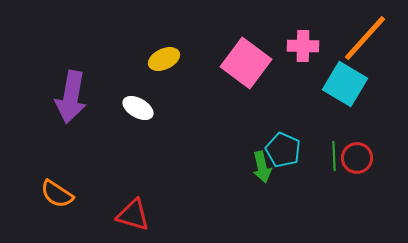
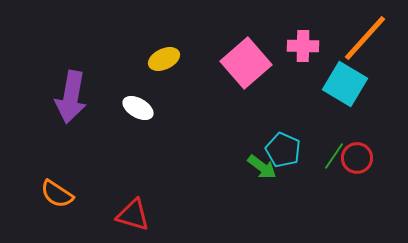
pink square: rotated 12 degrees clockwise
green line: rotated 36 degrees clockwise
green arrow: rotated 40 degrees counterclockwise
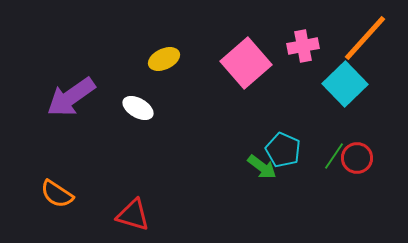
pink cross: rotated 12 degrees counterclockwise
cyan square: rotated 15 degrees clockwise
purple arrow: rotated 45 degrees clockwise
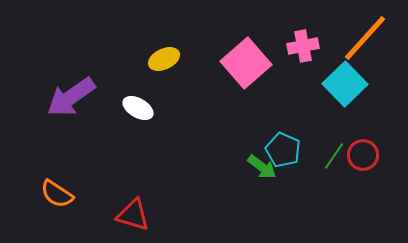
red circle: moved 6 px right, 3 px up
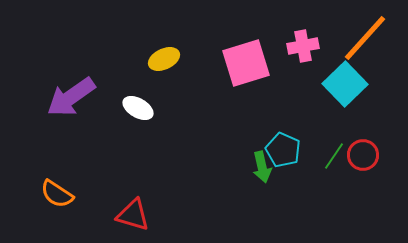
pink square: rotated 24 degrees clockwise
green arrow: rotated 40 degrees clockwise
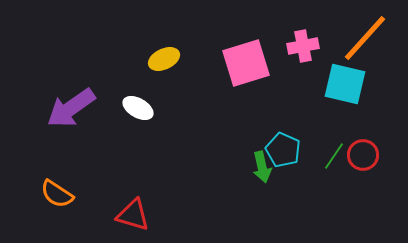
cyan square: rotated 33 degrees counterclockwise
purple arrow: moved 11 px down
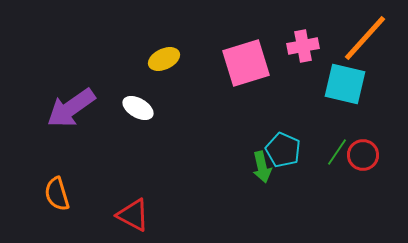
green line: moved 3 px right, 4 px up
orange semicircle: rotated 40 degrees clockwise
red triangle: rotated 12 degrees clockwise
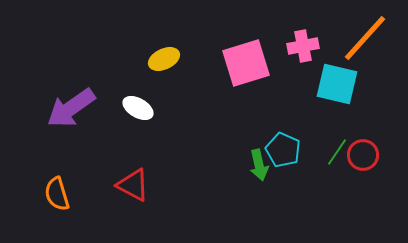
cyan square: moved 8 px left
green arrow: moved 3 px left, 2 px up
red triangle: moved 30 px up
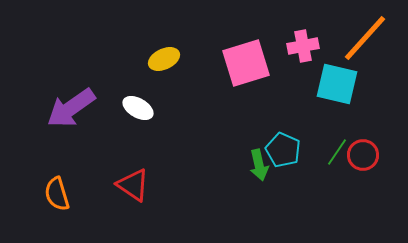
red triangle: rotated 6 degrees clockwise
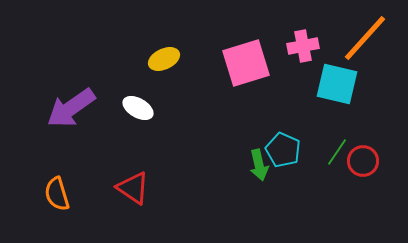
red circle: moved 6 px down
red triangle: moved 3 px down
